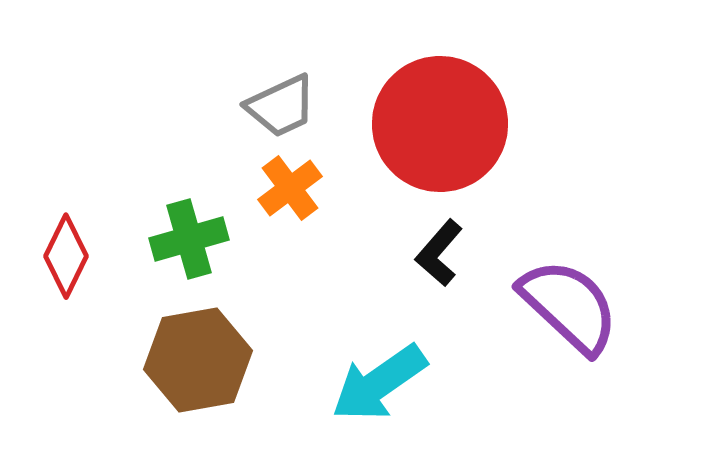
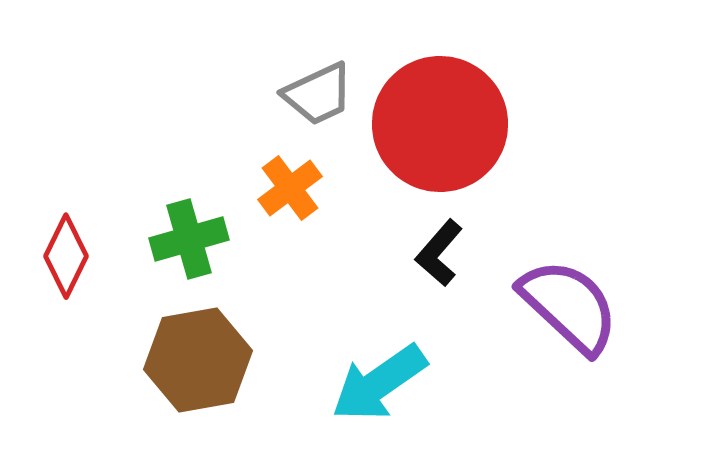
gray trapezoid: moved 37 px right, 12 px up
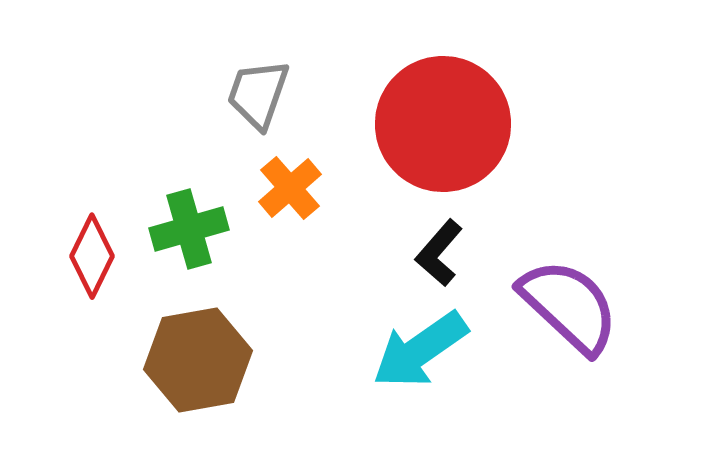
gray trapezoid: moved 60 px left; rotated 134 degrees clockwise
red circle: moved 3 px right
orange cross: rotated 4 degrees counterclockwise
green cross: moved 10 px up
red diamond: moved 26 px right
cyan arrow: moved 41 px right, 33 px up
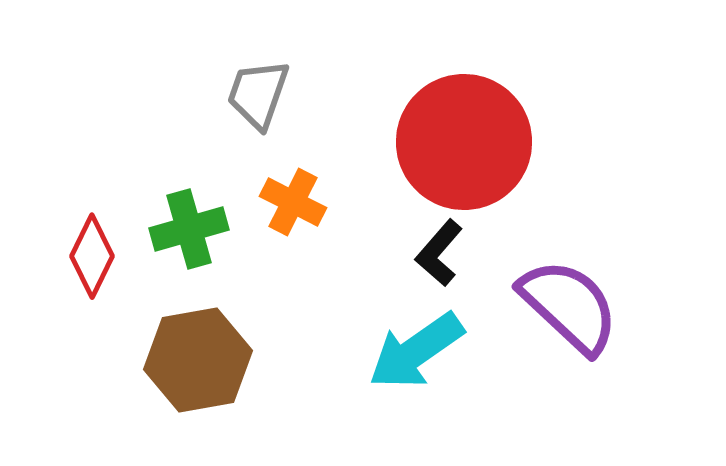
red circle: moved 21 px right, 18 px down
orange cross: moved 3 px right, 14 px down; rotated 22 degrees counterclockwise
cyan arrow: moved 4 px left, 1 px down
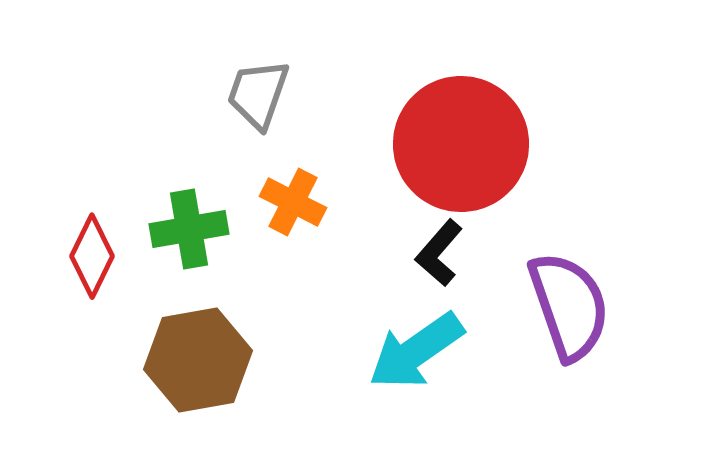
red circle: moved 3 px left, 2 px down
green cross: rotated 6 degrees clockwise
purple semicircle: rotated 28 degrees clockwise
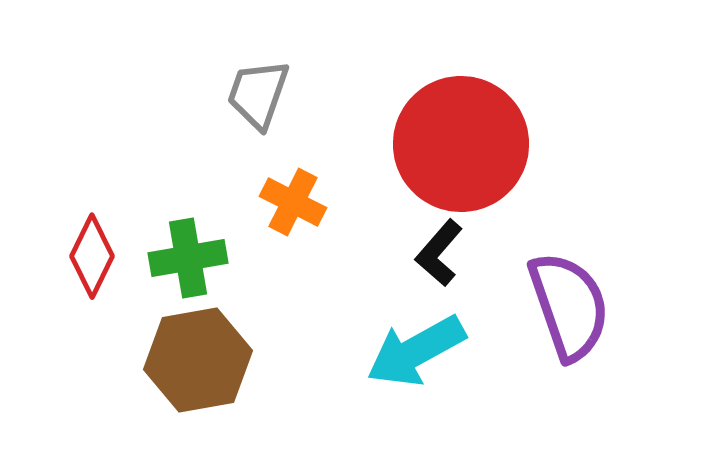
green cross: moved 1 px left, 29 px down
cyan arrow: rotated 6 degrees clockwise
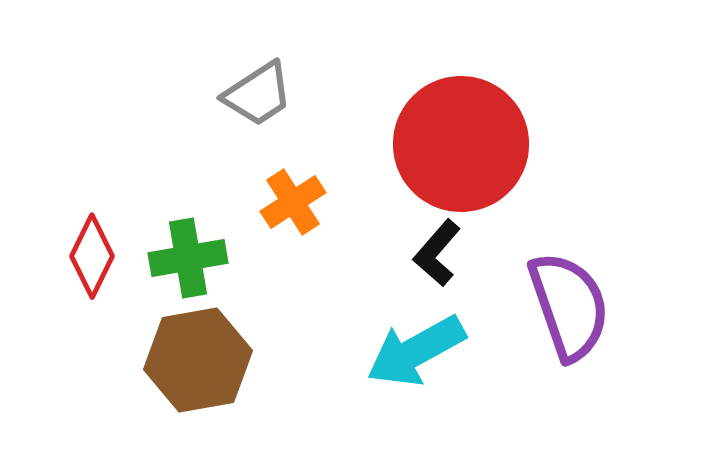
gray trapezoid: rotated 142 degrees counterclockwise
orange cross: rotated 30 degrees clockwise
black L-shape: moved 2 px left
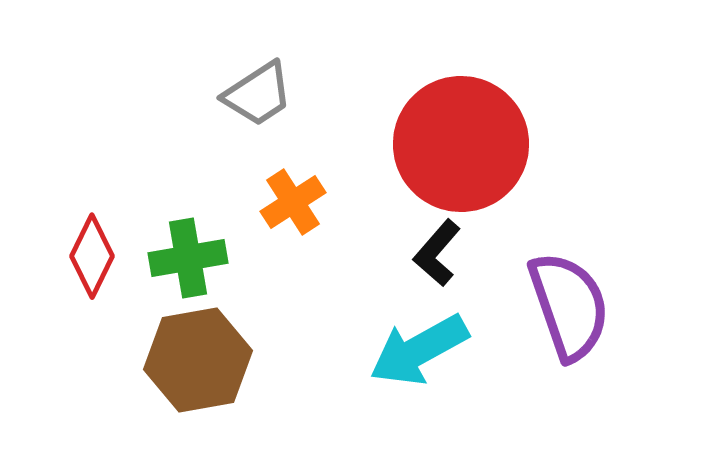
cyan arrow: moved 3 px right, 1 px up
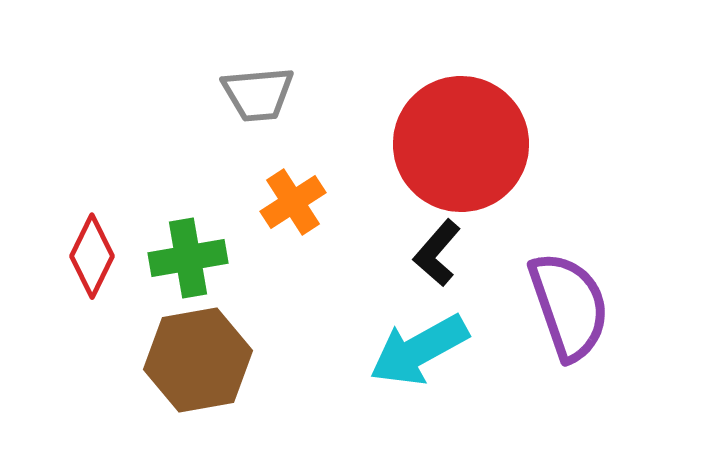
gray trapezoid: rotated 28 degrees clockwise
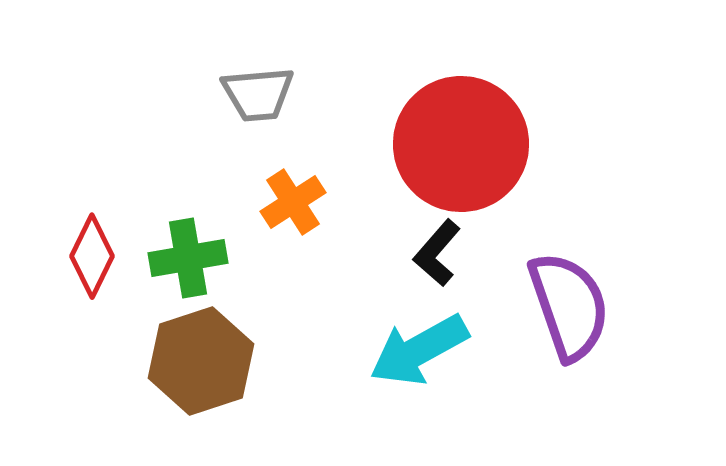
brown hexagon: moved 3 px right, 1 px down; rotated 8 degrees counterclockwise
